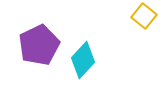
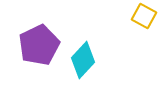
yellow square: rotated 10 degrees counterclockwise
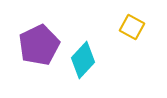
yellow square: moved 12 px left, 11 px down
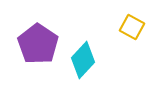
purple pentagon: moved 1 px left, 1 px up; rotated 12 degrees counterclockwise
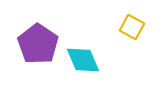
cyan diamond: rotated 66 degrees counterclockwise
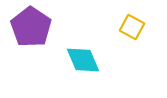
purple pentagon: moved 7 px left, 17 px up
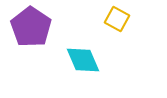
yellow square: moved 15 px left, 8 px up
